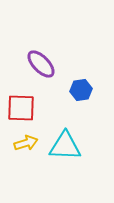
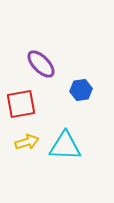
red square: moved 4 px up; rotated 12 degrees counterclockwise
yellow arrow: moved 1 px right, 1 px up
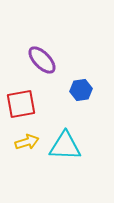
purple ellipse: moved 1 px right, 4 px up
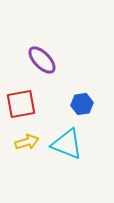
blue hexagon: moved 1 px right, 14 px down
cyan triangle: moved 2 px right, 2 px up; rotated 20 degrees clockwise
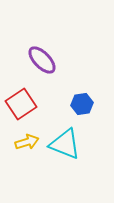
red square: rotated 24 degrees counterclockwise
cyan triangle: moved 2 px left
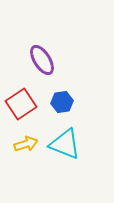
purple ellipse: rotated 12 degrees clockwise
blue hexagon: moved 20 px left, 2 px up
yellow arrow: moved 1 px left, 2 px down
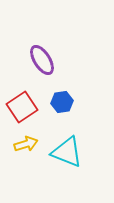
red square: moved 1 px right, 3 px down
cyan triangle: moved 2 px right, 8 px down
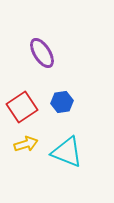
purple ellipse: moved 7 px up
